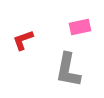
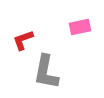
gray L-shape: moved 22 px left, 2 px down
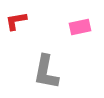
red L-shape: moved 7 px left, 19 px up; rotated 10 degrees clockwise
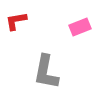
pink rectangle: rotated 10 degrees counterclockwise
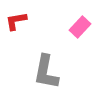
pink rectangle: rotated 25 degrees counterclockwise
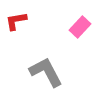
gray L-shape: rotated 141 degrees clockwise
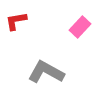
gray L-shape: rotated 33 degrees counterclockwise
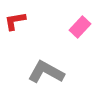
red L-shape: moved 1 px left
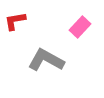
gray L-shape: moved 12 px up
